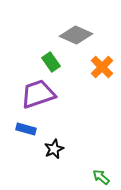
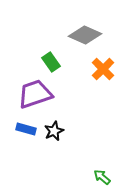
gray diamond: moved 9 px right
orange cross: moved 1 px right, 2 px down
purple trapezoid: moved 3 px left
black star: moved 18 px up
green arrow: moved 1 px right
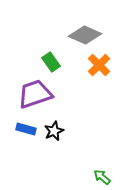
orange cross: moved 4 px left, 4 px up
